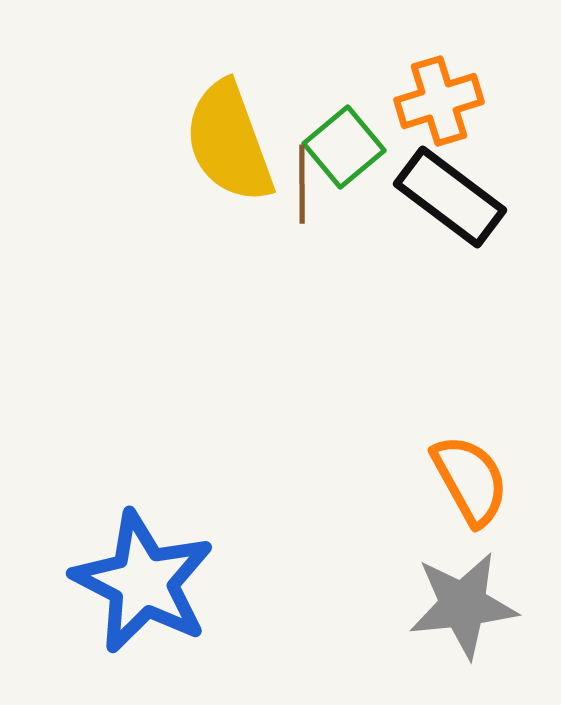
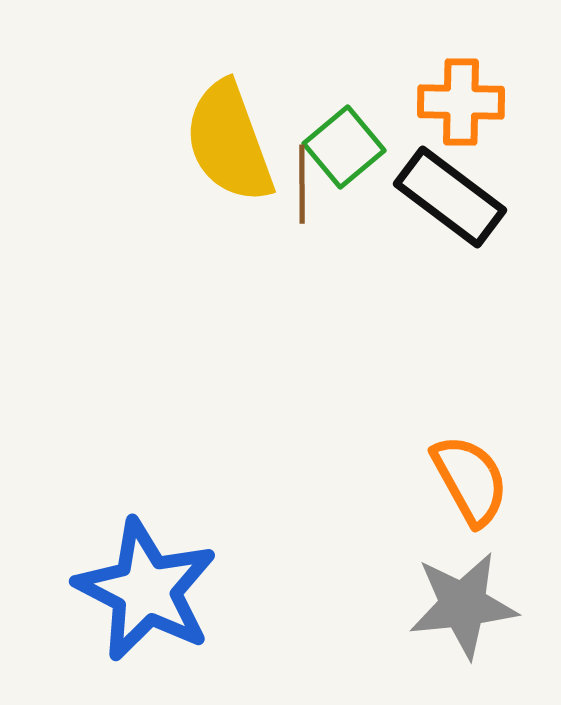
orange cross: moved 22 px right, 1 px down; rotated 18 degrees clockwise
blue star: moved 3 px right, 8 px down
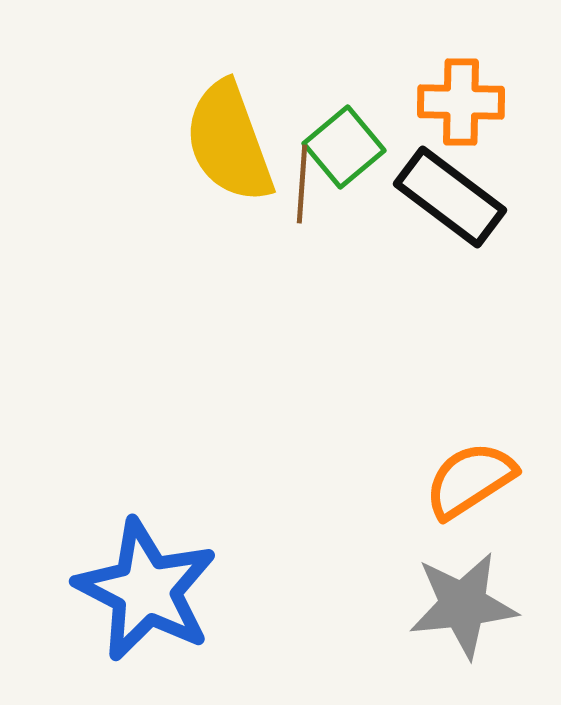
brown line: rotated 4 degrees clockwise
orange semicircle: rotated 94 degrees counterclockwise
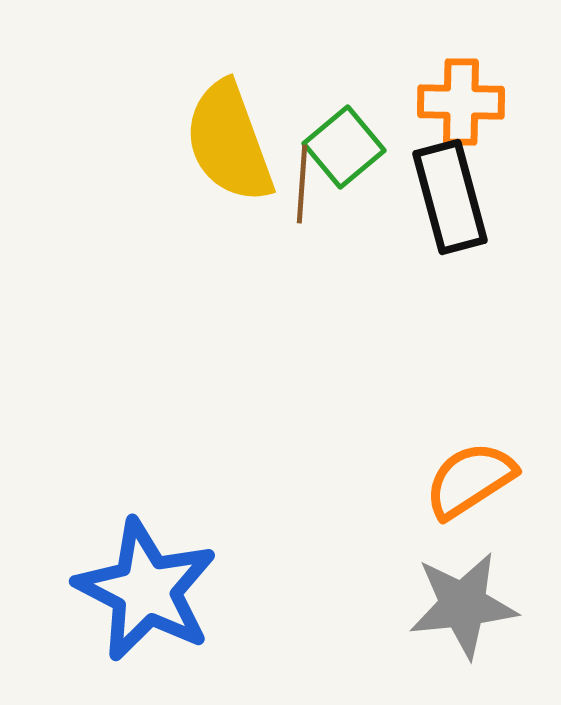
black rectangle: rotated 38 degrees clockwise
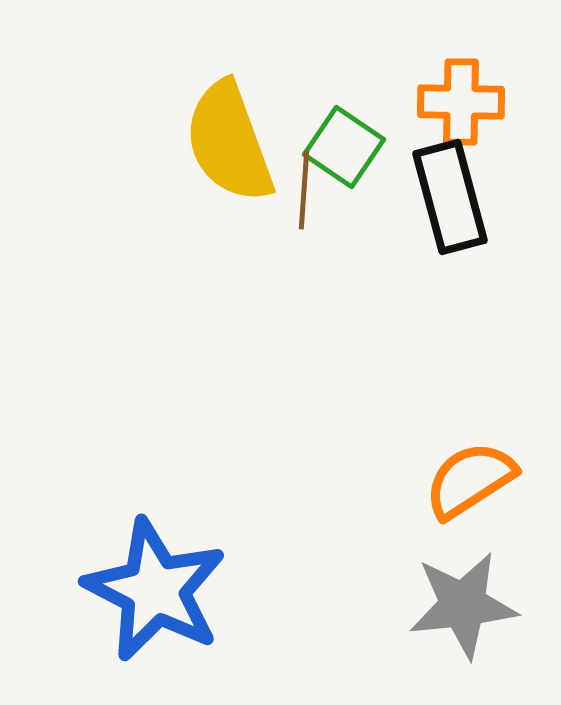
green square: rotated 16 degrees counterclockwise
brown line: moved 2 px right, 6 px down
blue star: moved 9 px right
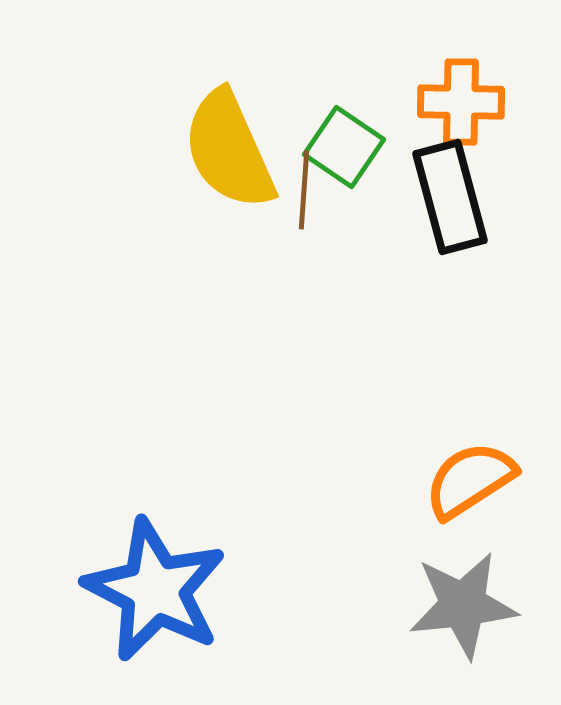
yellow semicircle: moved 8 px down; rotated 4 degrees counterclockwise
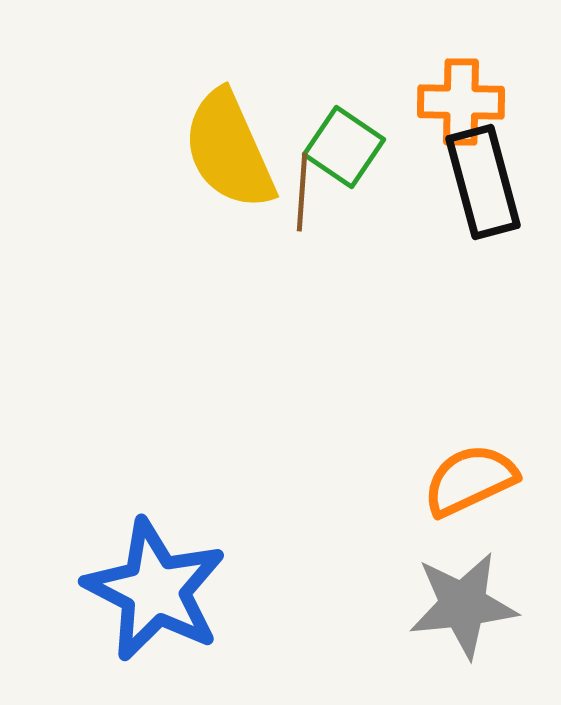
brown line: moved 2 px left, 2 px down
black rectangle: moved 33 px right, 15 px up
orange semicircle: rotated 8 degrees clockwise
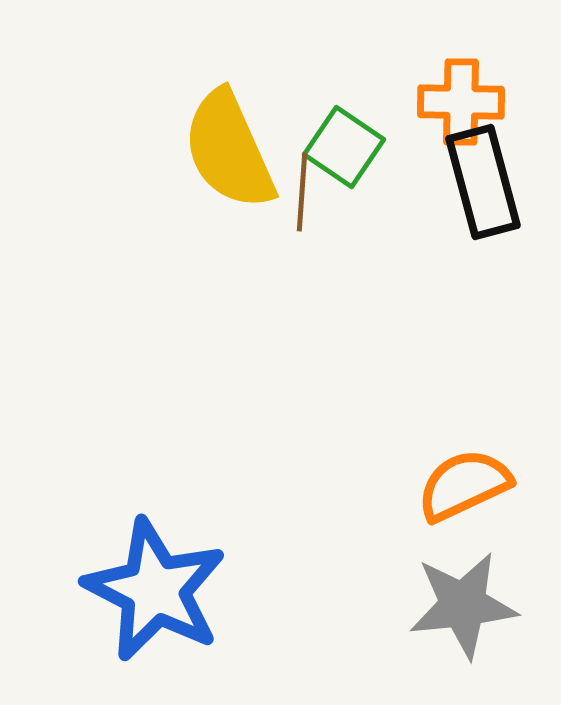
orange semicircle: moved 6 px left, 5 px down
